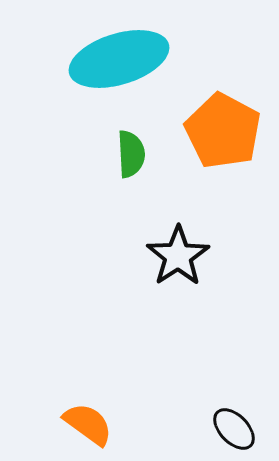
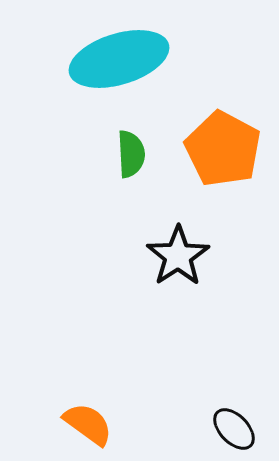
orange pentagon: moved 18 px down
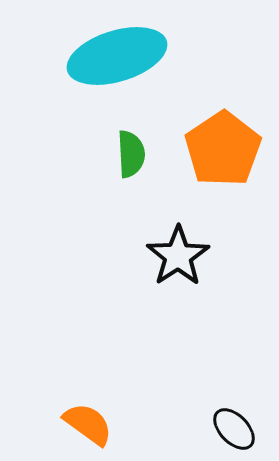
cyan ellipse: moved 2 px left, 3 px up
orange pentagon: rotated 10 degrees clockwise
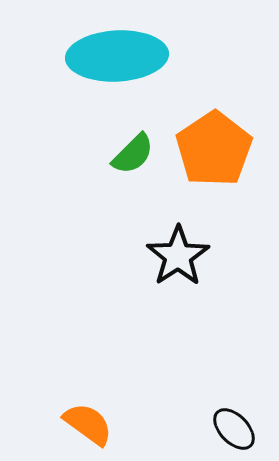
cyan ellipse: rotated 14 degrees clockwise
orange pentagon: moved 9 px left
green semicircle: moved 2 px right; rotated 48 degrees clockwise
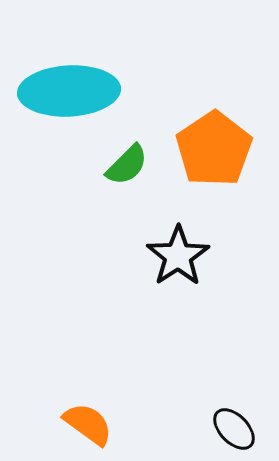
cyan ellipse: moved 48 px left, 35 px down
green semicircle: moved 6 px left, 11 px down
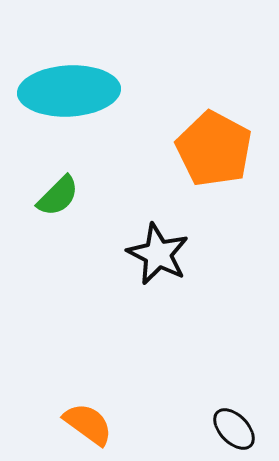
orange pentagon: rotated 10 degrees counterclockwise
green semicircle: moved 69 px left, 31 px down
black star: moved 20 px left, 2 px up; rotated 12 degrees counterclockwise
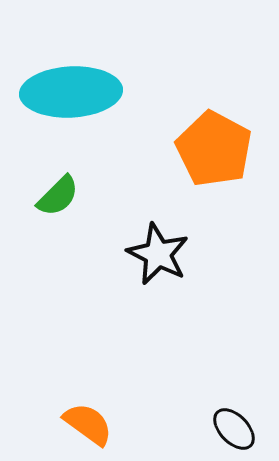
cyan ellipse: moved 2 px right, 1 px down
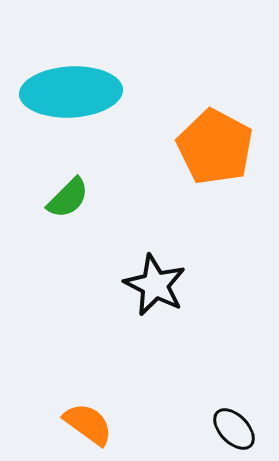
orange pentagon: moved 1 px right, 2 px up
green semicircle: moved 10 px right, 2 px down
black star: moved 3 px left, 31 px down
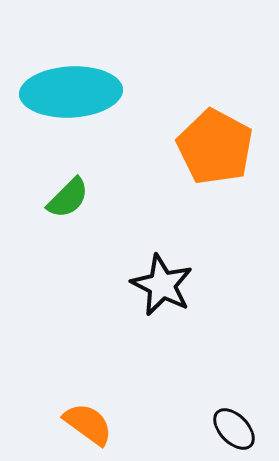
black star: moved 7 px right
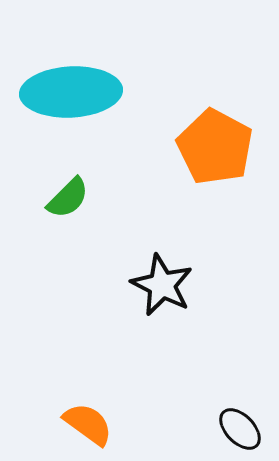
black ellipse: moved 6 px right
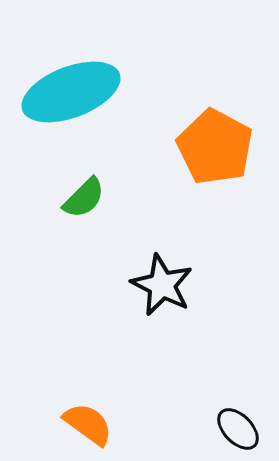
cyan ellipse: rotated 18 degrees counterclockwise
green semicircle: moved 16 px right
black ellipse: moved 2 px left
